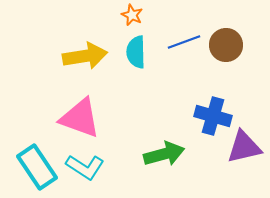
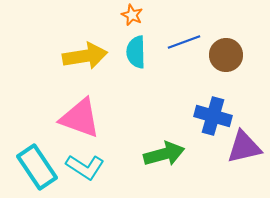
brown circle: moved 10 px down
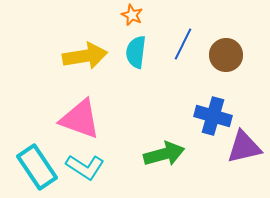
blue line: moved 1 px left, 2 px down; rotated 44 degrees counterclockwise
cyan semicircle: rotated 8 degrees clockwise
pink triangle: moved 1 px down
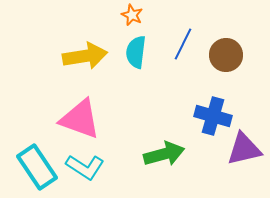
purple triangle: moved 2 px down
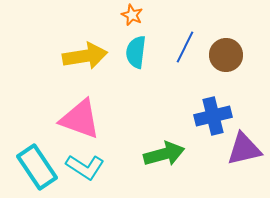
blue line: moved 2 px right, 3 px down
blue cross: rotated 30 degrees counterclockwise
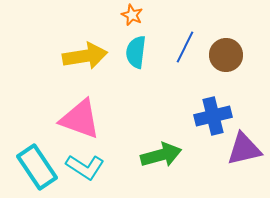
green arrow: moved 3 px left, 1 px down
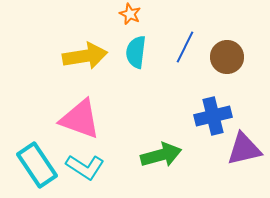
orange star: moved 2 px left, 1 px up
brown circle: moved 1 px right, 2 px down
cyan rectangle: moved 2 px up
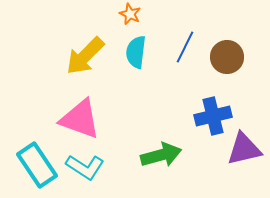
yellow arrow: rotated 144 degrees clockwise
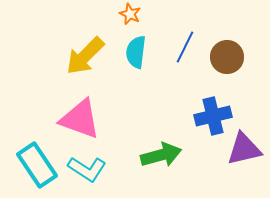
cyan L-shape: moved 2 px right, 2 px down
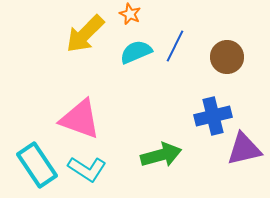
blue line: moved 10 px left, 1 px up
cyan semicircle: rotated 60 degrees clockwise
yellow arrow: moved 22 px up
